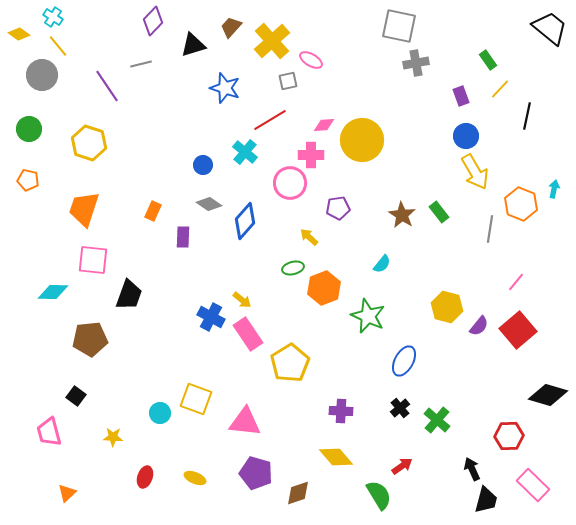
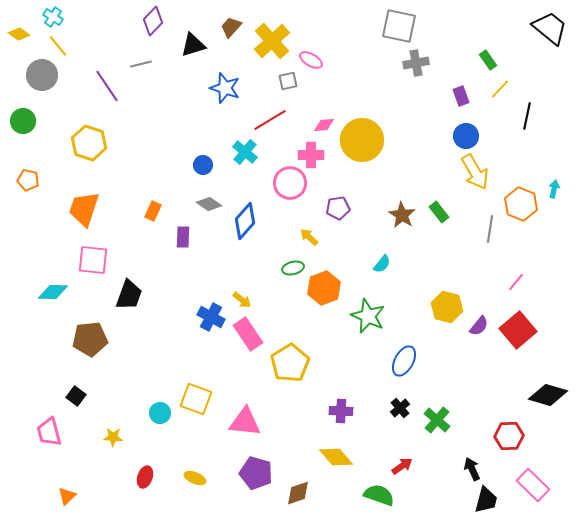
green circle at (29, 129): moved 6 px left, 8 px up
orange triangle at (67, 493): moved 3 px down
green semicircle at (379, 495): rotated 40 degrees counterclockwise
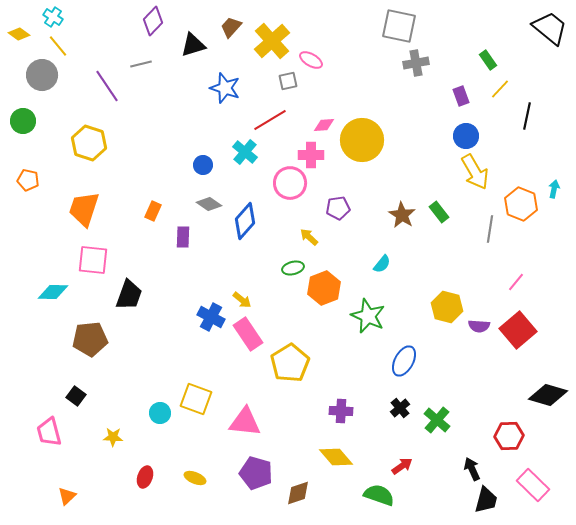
purple semicircle at (479, 326): rotated 55 degrees clockwise
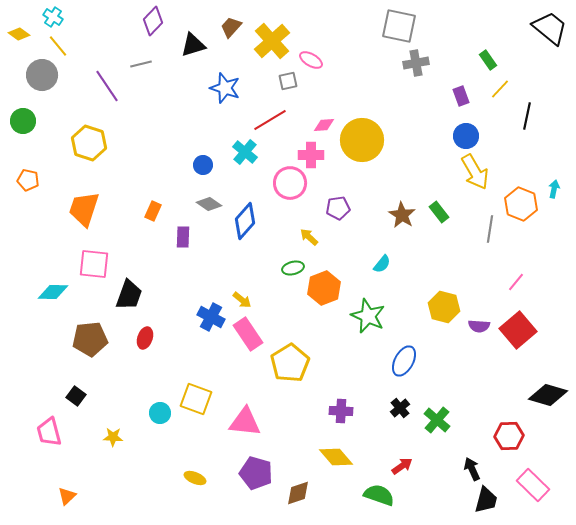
pink square at (93, 260): moved 1 px right, 4 px down
yellow hexagon at (447, 307): moved 3 px left
red ellipse at (145, 477): moved 139 px up
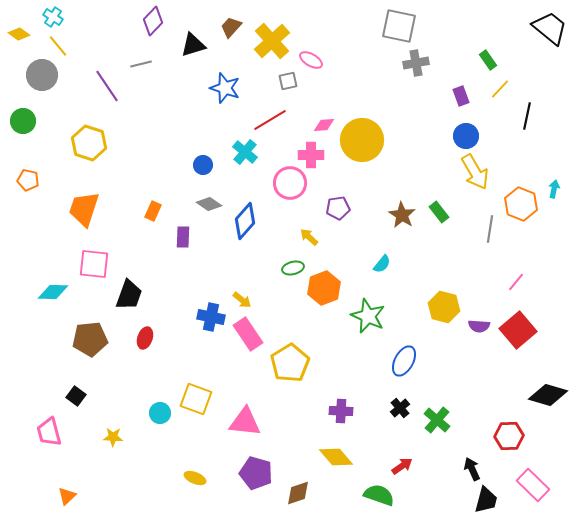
blue cross at (211, 317): rotated 16 degrees counterclockwise
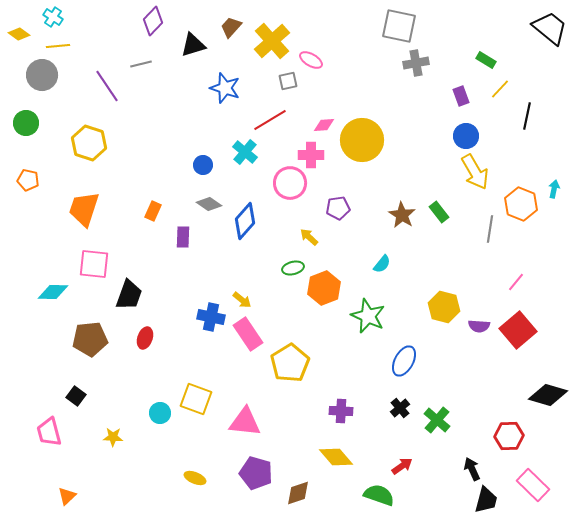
yellow line at (58, 46): rotated 55 degrees counterclockwise
green rectangle at (488, 60): moved 2 px left; rotated 24 degrees counterclockwise
green circle at (23, 121): moved 3 px right, 2 px down
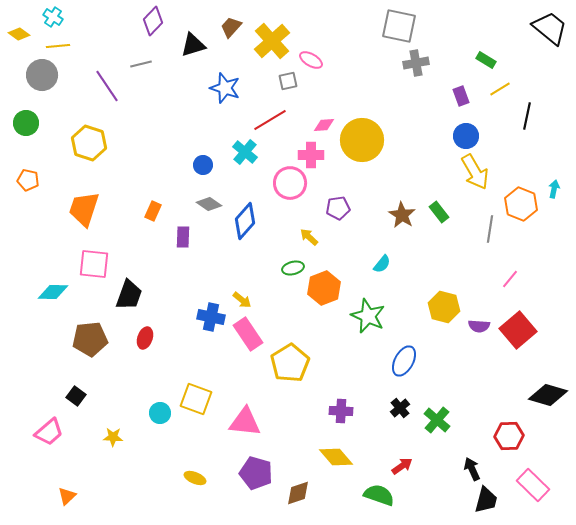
yellow line at (500, 89): rotated 15 degrees clockwise
pink line at (516, 282): moved 6 px left, 3 px up
pink trapezoid at (49, 432): rotated 116 degrees counterclockwise
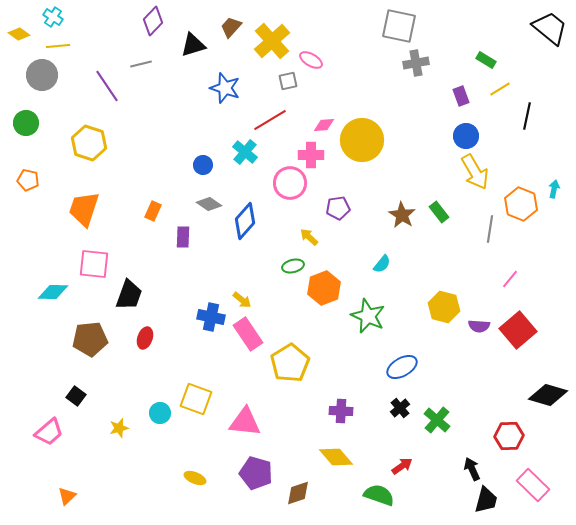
green ellipse at (293, 268): moved 2 px up
blue ellipse at (404, 361): moved 2 px left, 6 px down; rotated 32 degrees clockwise
yellow star at (113, 437): moved 6 px right, 9 px up; rotated 18 degrees counterclockwise
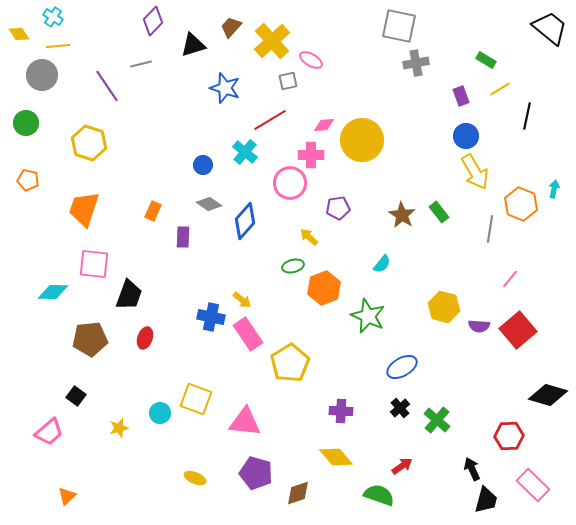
yellow diamond at (19, 34): rotated 20 degrees clockwise
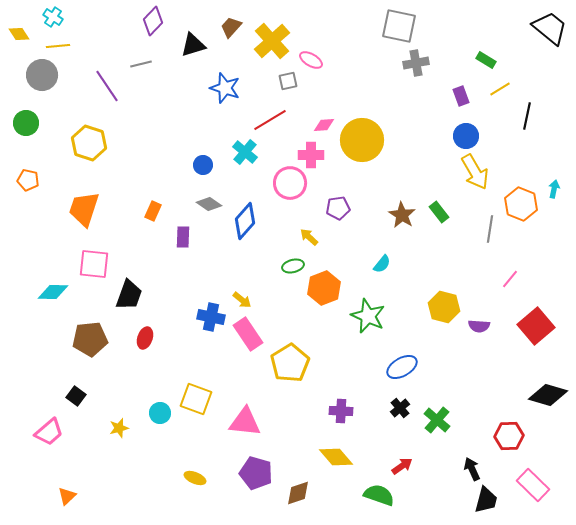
red square at (518, 330): moved 18 px right, 4 px up
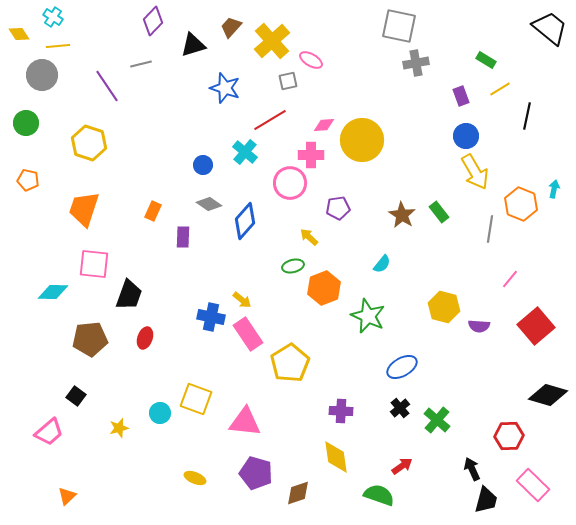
yellow diamond at (336, 457): rotated 32 degrees clockwise
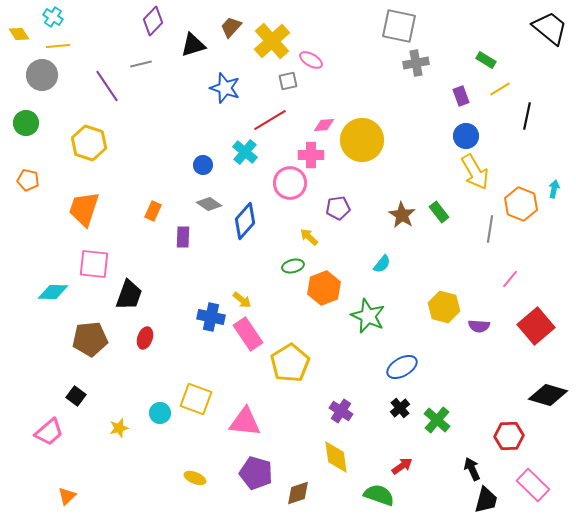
purple cross at (341, 411): rotated 30 degrees clockwise
